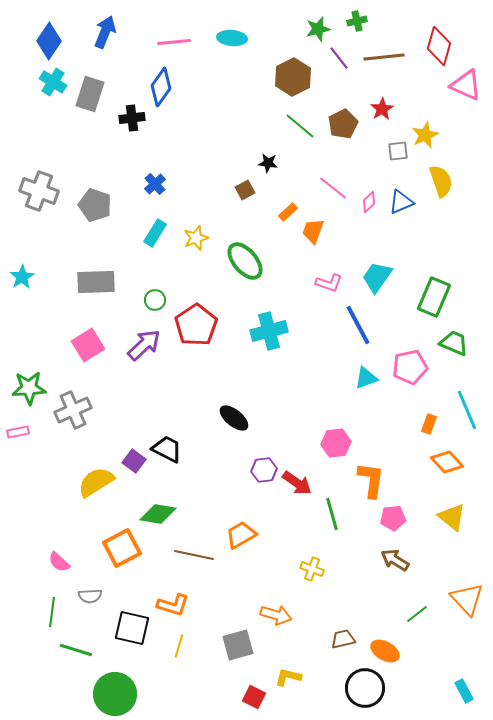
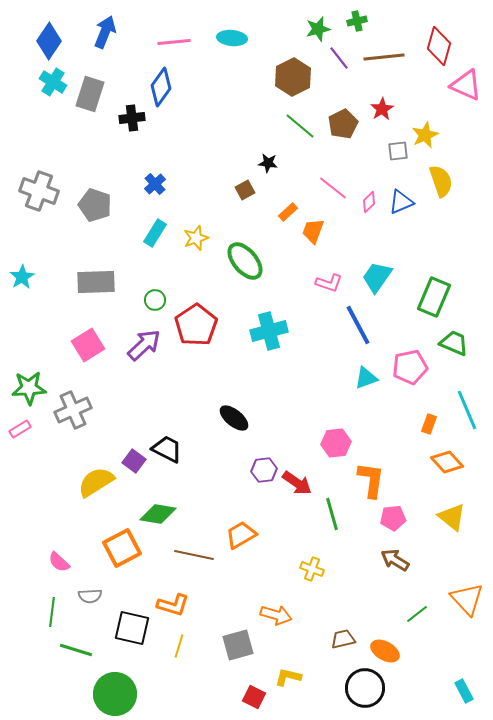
pink rectangle at (18, 432): moved 2 px right, 3 px up; rotated 20 degrees counterclockwise
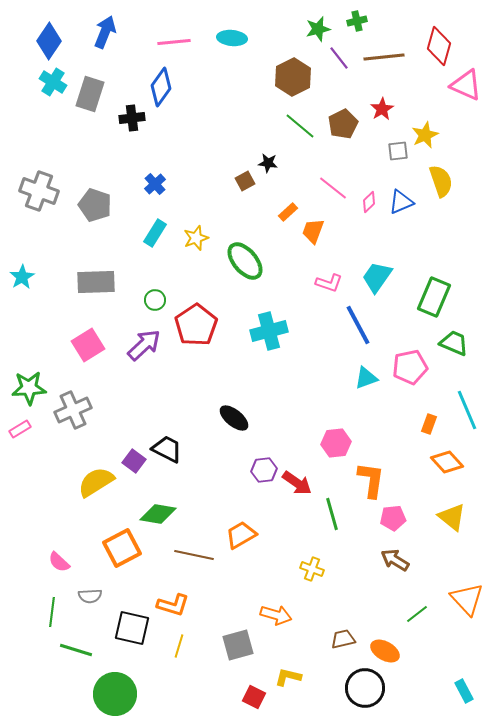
brown square at (245, 190): moved 9 px up
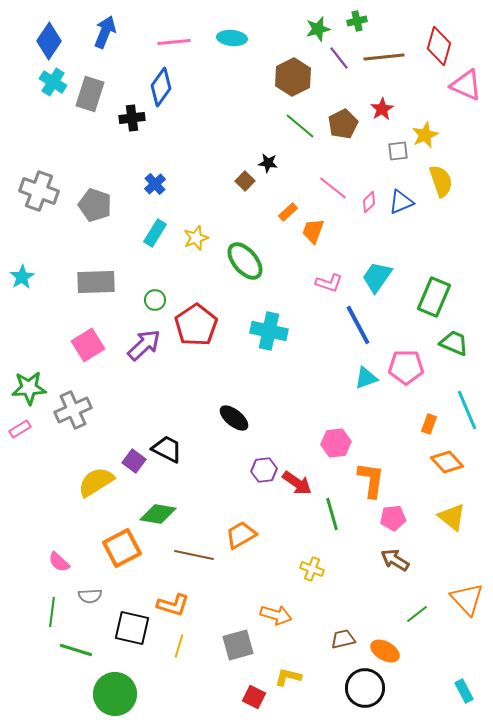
brown square at (245, 181): rotated 18 degrees counterclockwise
cyan cross at (269, 331): rotated 27 degrees clockwise
pink pentagon at (410, 367): moved 4 px left; rotated 12 degrees clockwise
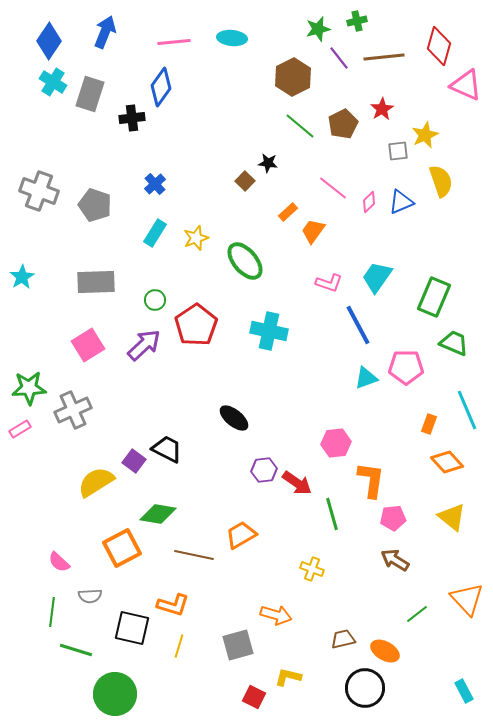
orange trapezoid at (313, 231): rotated 16 degrees clockwise
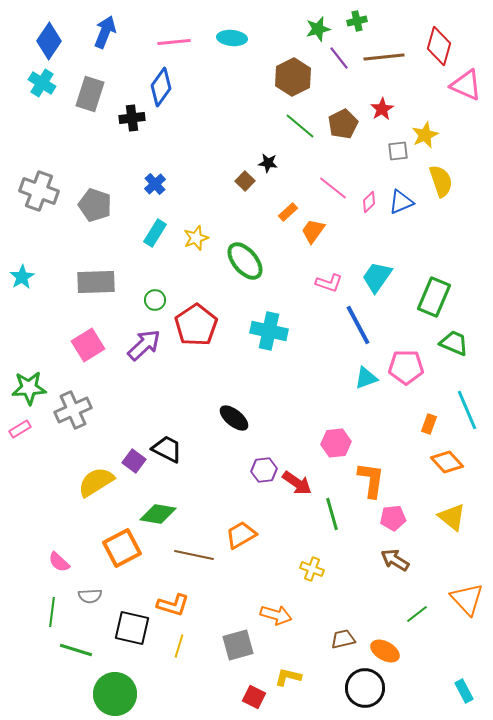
cyan cross at (53, 82): moved 11 px left, 1 px down
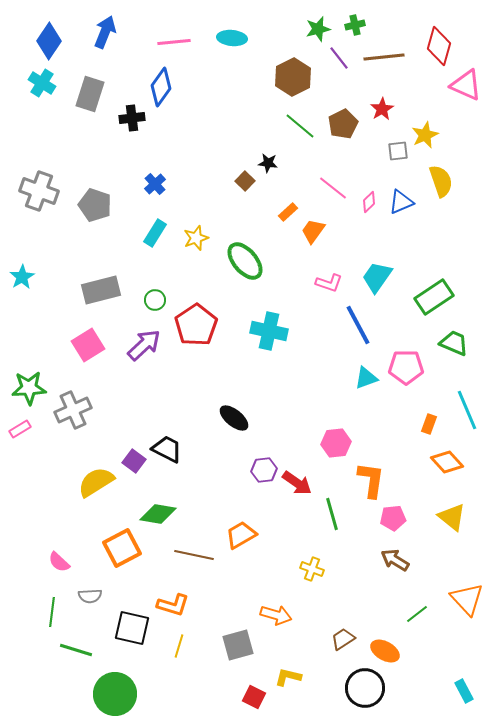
green cross at (357, 21): moved 2 px left, 4 px down
gray rectangle at (96, 282): moved 5 px right, 8 px down; rotated 12 degrees counterclockwise
green rectangle at (434, 297): rotated 33 degrees clockwise
brown trapezoid at (343, 639): rotated 20 degrees counterclockwise
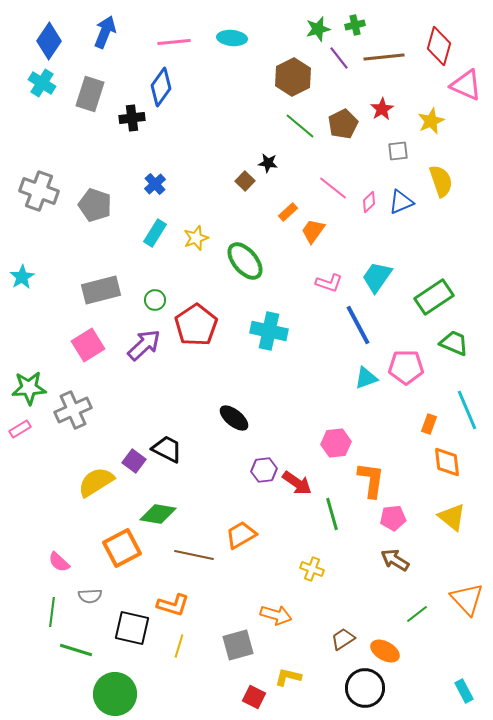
yellow star at (425, 135): moved 6 px right, 14 px up
orange diamond at (447, 462): rotated 36 degrees clockwise
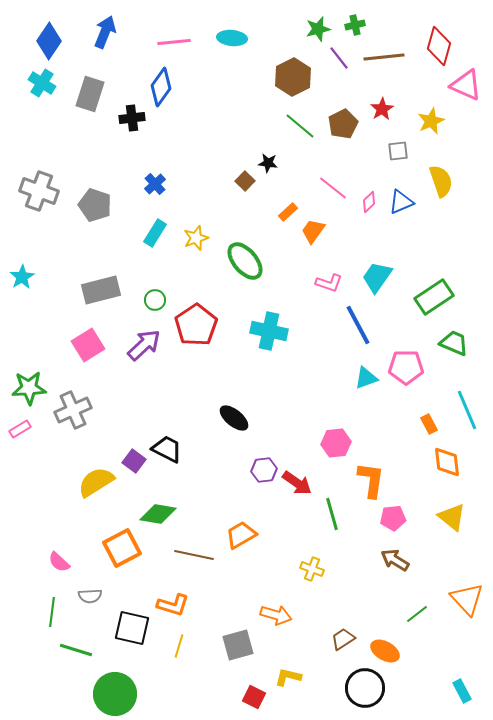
orange rectangle at (429, 424): rotated 48 degrees counterclockwise
cyan rectangle at (464, 691): moved 2 px left
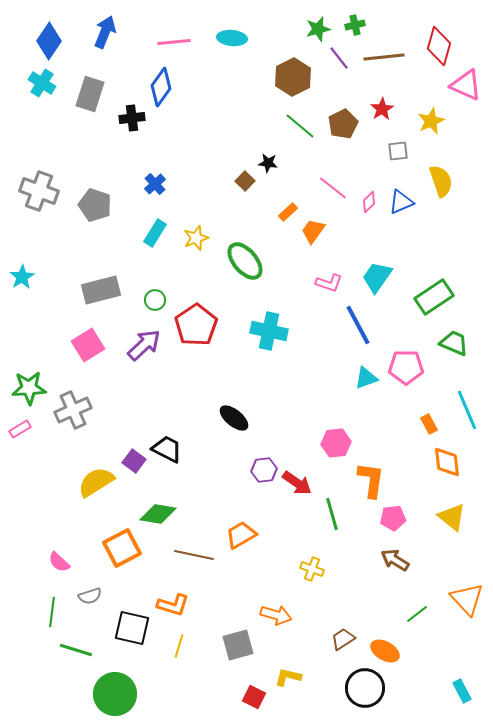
gray semicircle at (90, 596): rotated 15 degrees counterclockwise
